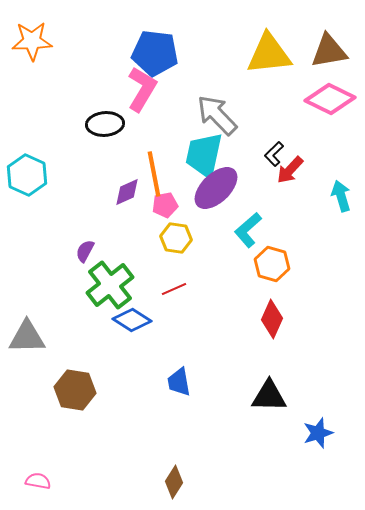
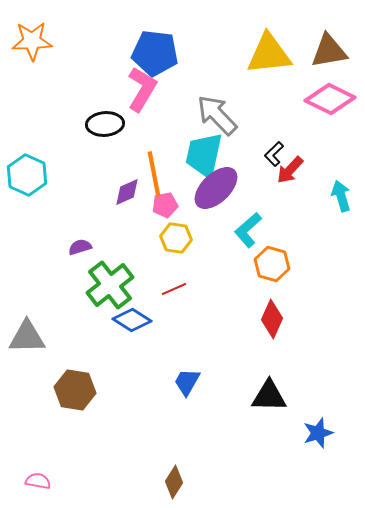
purple semicircle: moved 5 px left, 4 px up; rotated 45 degrees clockwise
blue trapezoid: moved 8 px right; rotated 40 degrees clockwise
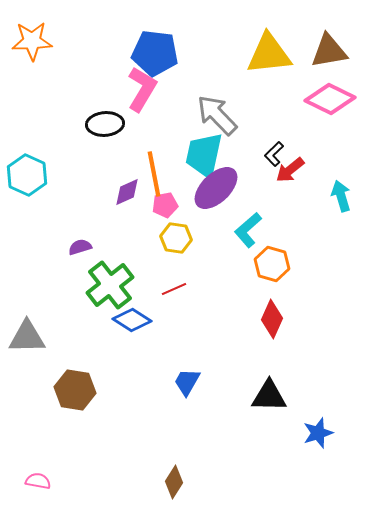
red arrow: rotated 8 degrees clockwise
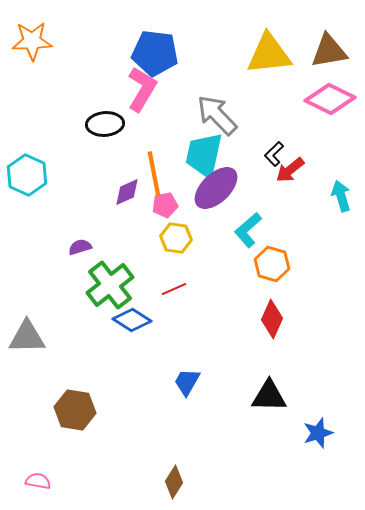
brown hexagon: moved 20 px down
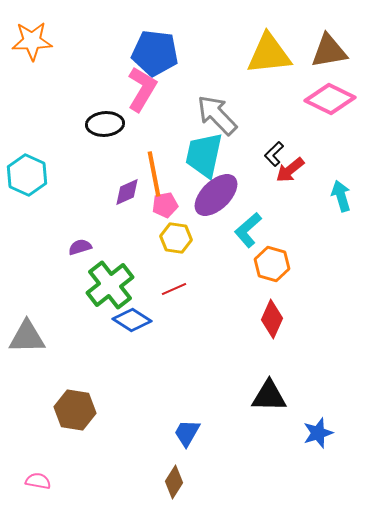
purple ellipse: moved 7 px down
blue trapezoid: moved 51 px down
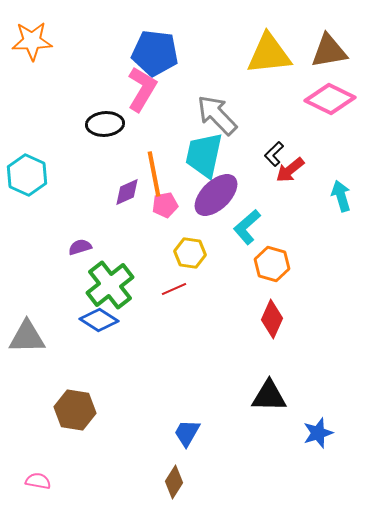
cyan L-shape: moved 1 px left, 3 px up
yellow hexagon: moved 14 px right, 15 px down
blue diamond: moved 33 px left
